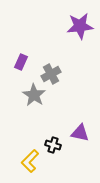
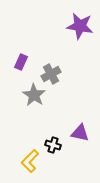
purple star: rotated 16 degrees clockwise
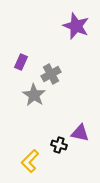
purple star: moved 4 px left; rotated 12 degrees clockwise
black cross: moved 6 px right
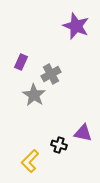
purple triangle: moved 3 px right
